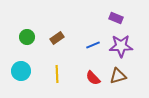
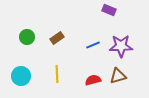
purple rectangle: moved 7 px left, 8 px up
cyan circle: moved 5 px down
red semicircle: moved 2 px down; rotated 119 degrees clockwise
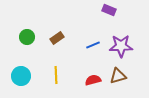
yellow line: moved 1 px left, 1 px down
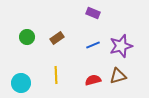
purple rectangle: moved 16 px left, 3 px down
purple star: rotated 15 degrees counterclockwise
cyan circle: moved 7 px down
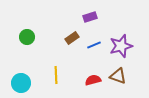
purple rectangle: moved 3 px left, 4 px down; rotated 40 degrees counterclockwise
brown rectangle: moved 15 px right
blue line: moved 1 px right
brown triangle: rotated 36 degrees clockwise
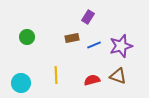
purple rectangle: moved 2 px left; rotated 40 degrees counterclockwise
brown rectangle: rotated 24 degrees clockwise
red semicircle: moved 1 px left
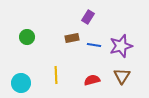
blue line: rotated 32 degrees clockwise
brown triangle: moved 4 px right; rotated 42 degrees clockwise
